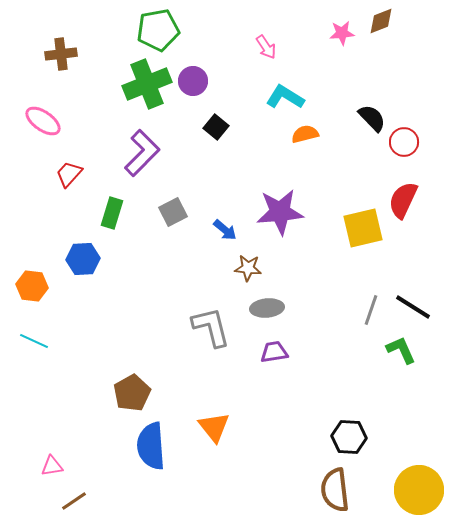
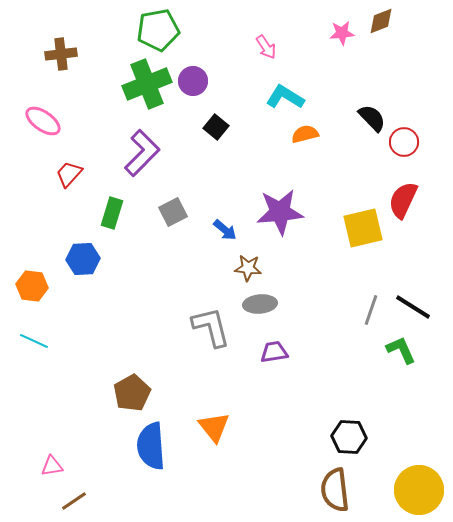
gray ellipse: moved 7 px left, 4 px up
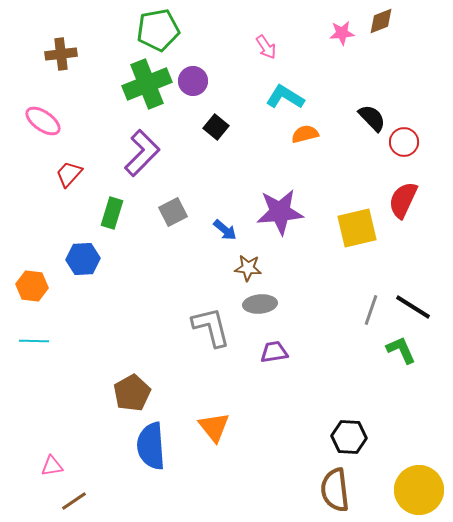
yellow square: moved 6 px left
cyan line: rotated 24 degrees counterclockwise
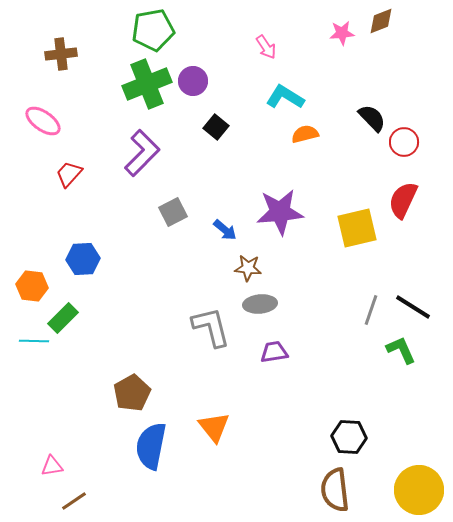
green pentagon: moved 5 px left
green rectangle: moved 49 px left, 105 px down; rotated 28 degrees clockwise
blue semicircle: rotated 15 degrees clockwise
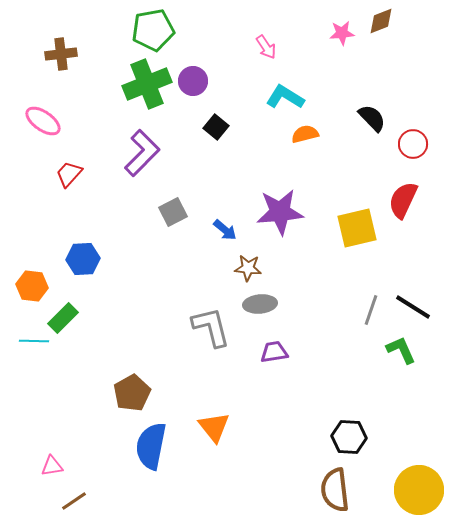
red circle: moved 9 px right, 2 px down
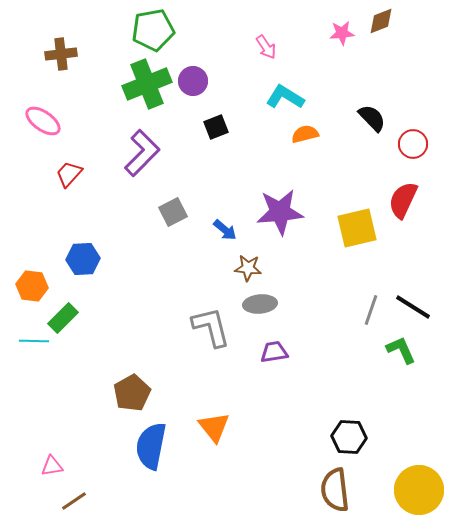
black square: rotated 30 degrees clockwise
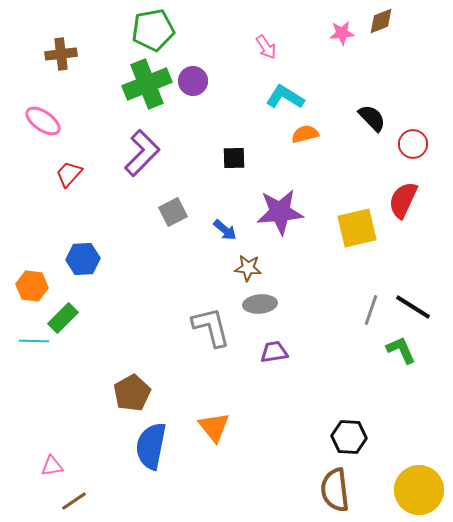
black square: moved 18 px right, 31 px down; rotated 20 degrees clockwise
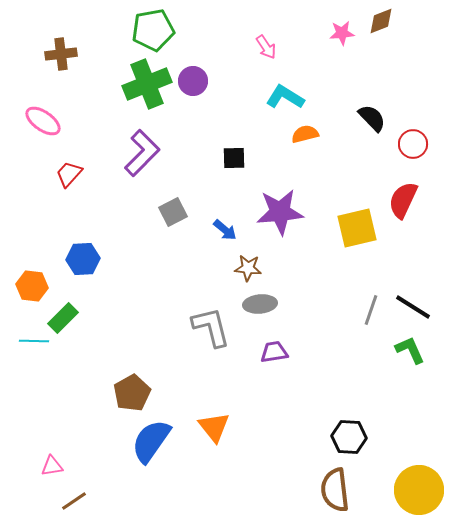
green L-shape: moved 9 px right
blue semicircle: moved 5 px up; rotated 24 degrees clockwise
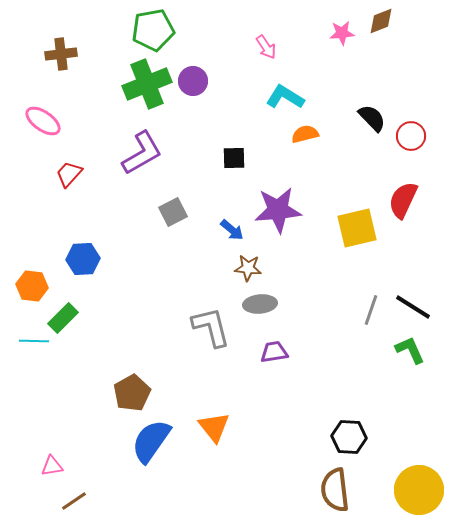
red circle: moved 2 px left, 8 px up
purple L-shape: rotated 15 degrees clockwise
purple star: moved 2 px left, 2 px up
blue arrow: moved 7 px right
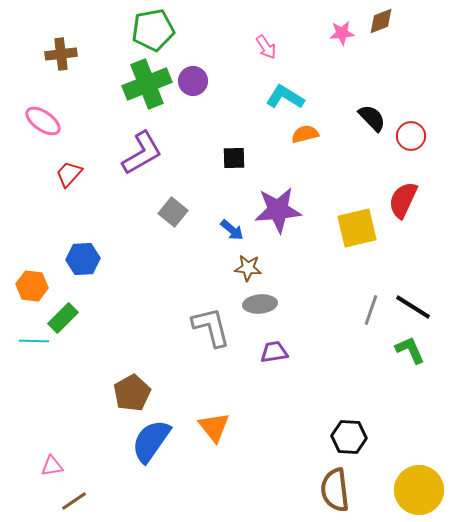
gray square: rotated 24 degrees counterclockwise
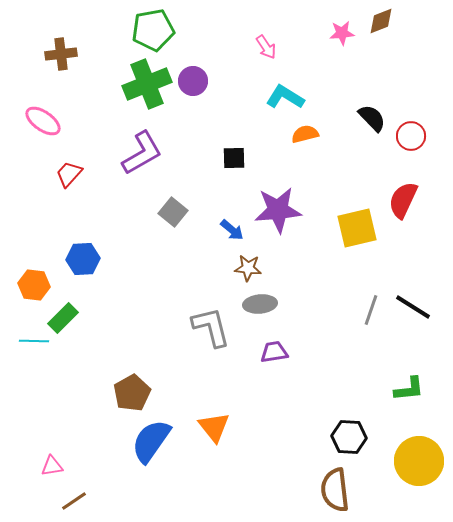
orange hexagon: moved 2 px right, 1 px up
green L-shape: moved 1 px left, 39 px down; rotated 108 degrees clockwise
yellow circle: moved 29 px up
